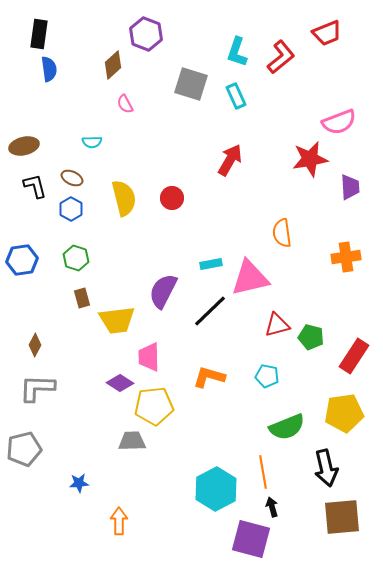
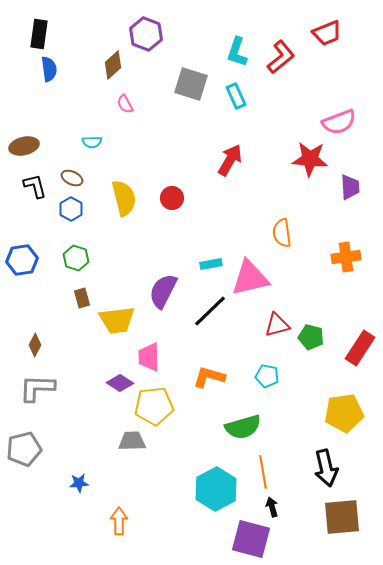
red star at (310, 159): rotated 15 degrees clockwise
red rectangle at (354, 356): moved 6 px right, 8 px up
green semicircle at (287, 427): moved 44 px left; rotated 6 degrees clockwise
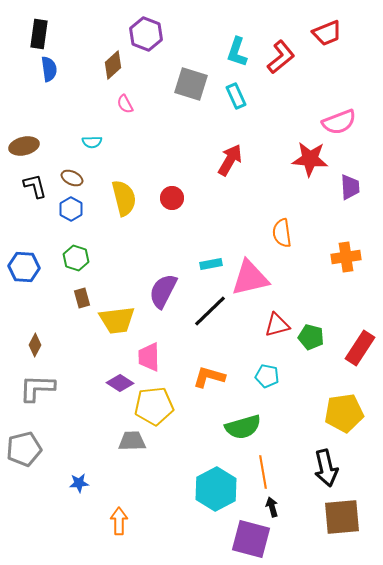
blue hexagon at (22, 260): moved 2 px right, 7 px down; rotated 12 degrees clockwise
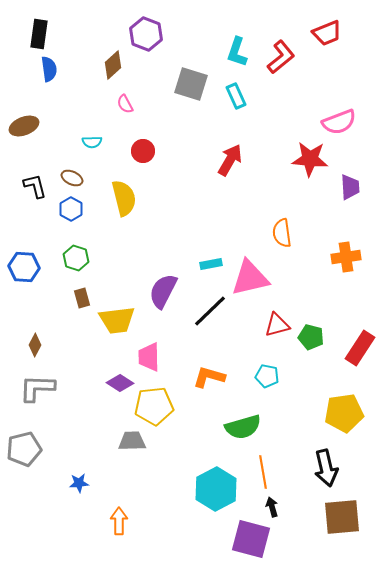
brown ellipse at (24, 146): moved 20 px up; rotated 8 degrees counterclockwise
red circle at (172, 198): moved 29 px left, 47 px up
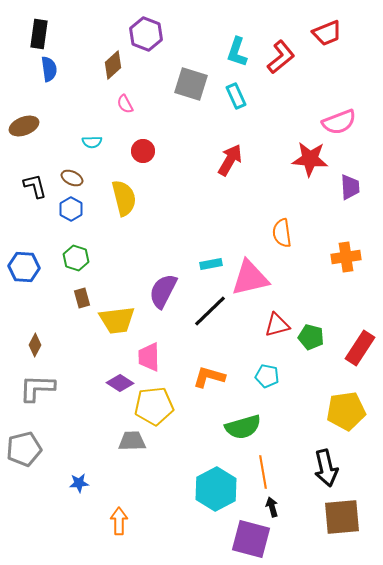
yellow pentagon at (344, 413): moved 2 px right, 2 px up
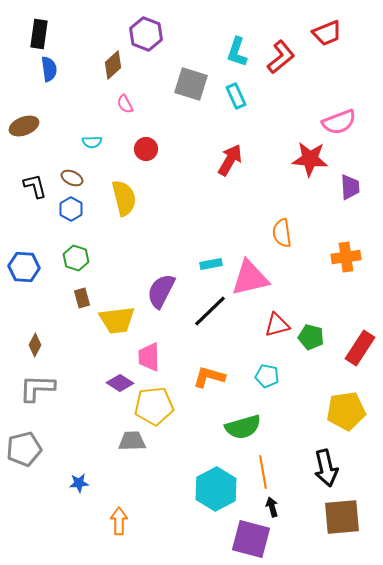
red circle at (143, 151): moved 3 px right, 2 px up
purple semicircle at (163, 291): moved 2 px left
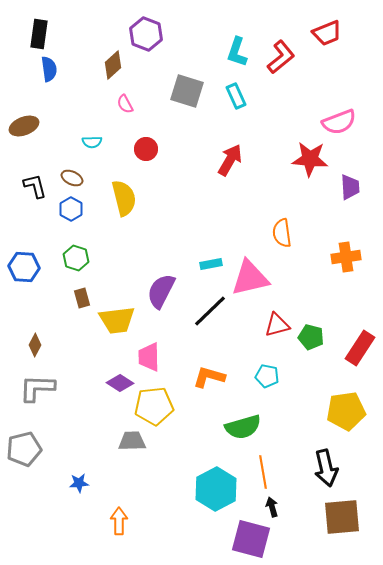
gray square at (191, 84): moved 4 px left, 7 px down
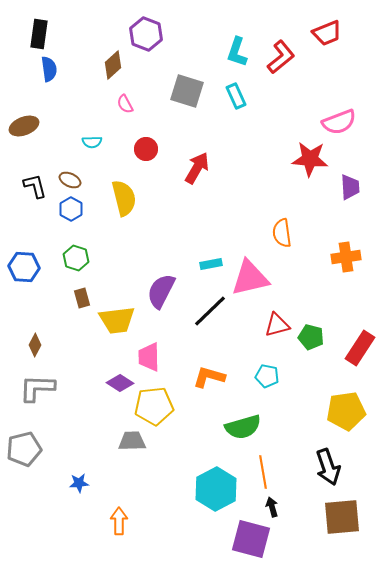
red arrow at (230, 160): moved 33 px left, 8 px down
brown ellipse at (72, 178): moved 2 px left, 2 px down
black arrow at (326, 468): moved 2 px right, 1 px up; rotated 6 degrees counterclockwise
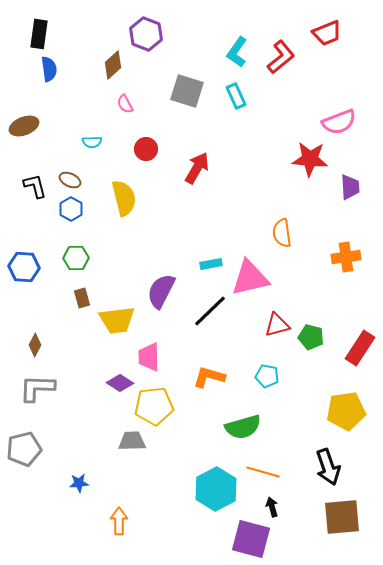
cyan L-shape at (237, 52): rotated 16 degrees clockwise
green hexagon at (76, 258): rotated 20 degrees counterclockwise
orange line at (263, 472): rotated 64 degrees counterclockwise
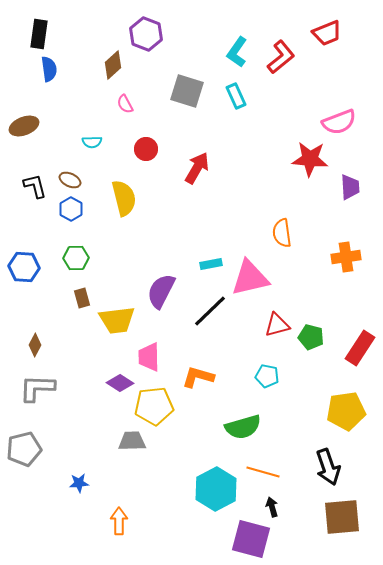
orange L-shape at (209, 377): moved 11 px left
